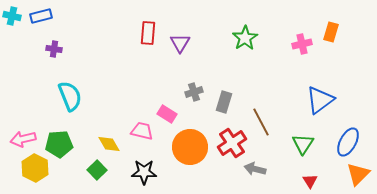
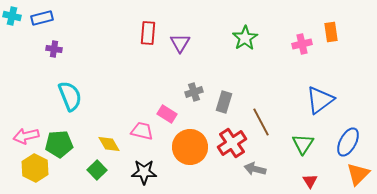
blue rectangle: moved 1 px right, 2 px down
orange rectangle: rotated 24 degrees counterclockwise
pink arrow: moved 3 px right, 3 px up
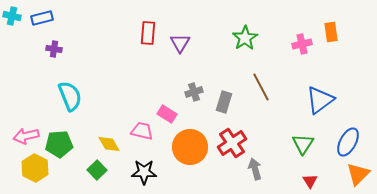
brown line: moved 35 px up
gray arrow: rotated 60 degrees clockwise
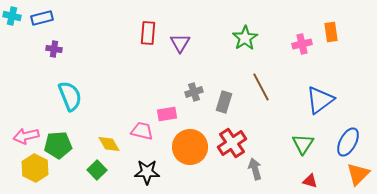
pink rectangle: rotated 42 degrees counterclockwise
green pentagon: moved 1 px left, 1 px down
black star: moved 3 px right
red triangle: rotated 42 degrees counterclockwise
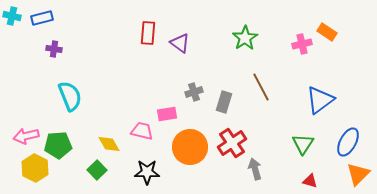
orange rectangle: moved 4 px left; rotated 48 degrees counterclockwise
purple triangle: rotated 25 degrees counterclockwise
